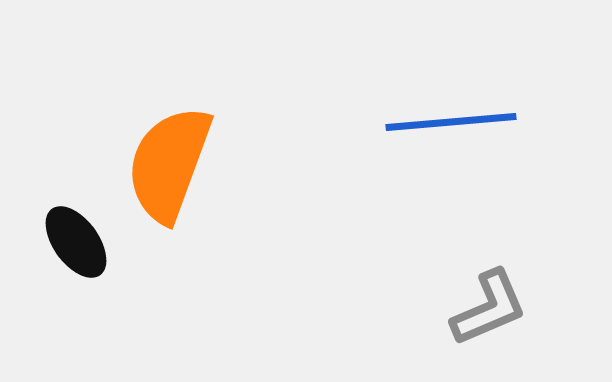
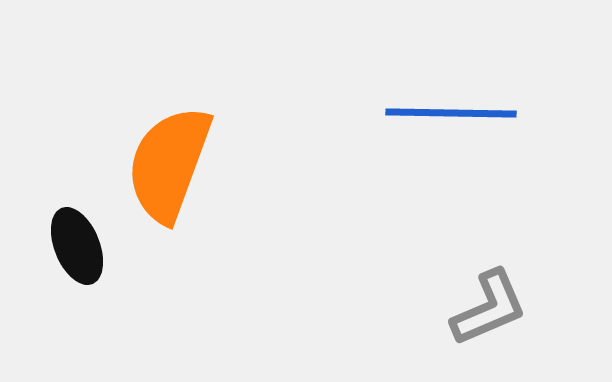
blue line: moved 9 px up; rotated 6 degrees clockwise
black ellipse: moved 1 px right, 4 px down; rotated 14 degrees clockwise
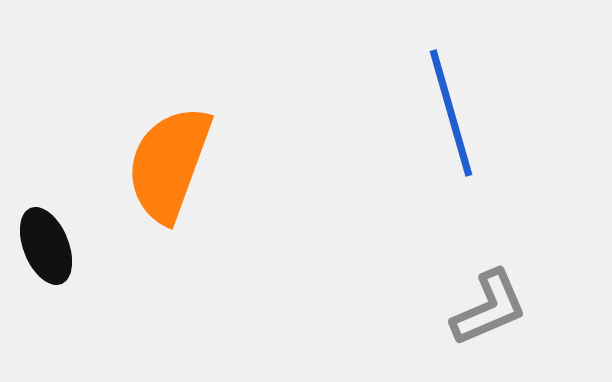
blue line: rotated 73 degrees clockwise
black ellipse: moved 31 px left
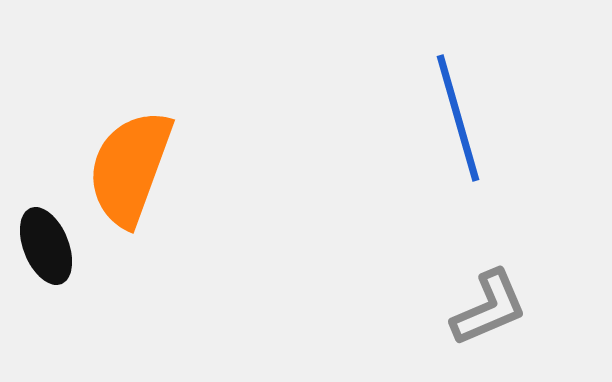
blue line: moved 7 px right, 5 px down
orange semicircle: moved 39 px left, 4 px down
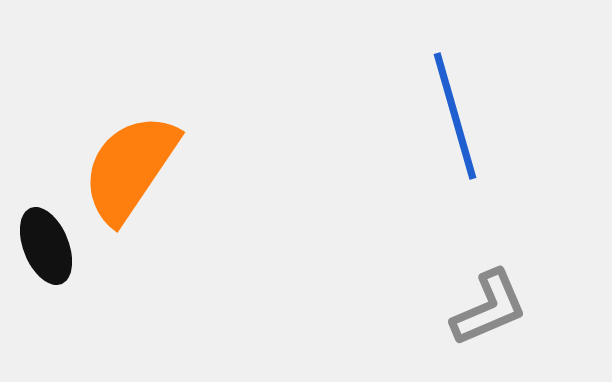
blue line: moved 3 px left, 2 px up
orange semicircle: rotated 14 degrees clockwise
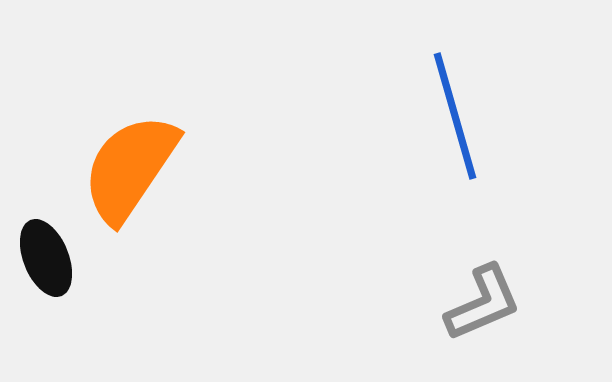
black ellipse: moved 12 px down
gray L-shape: moved 6 px left, 5 px up
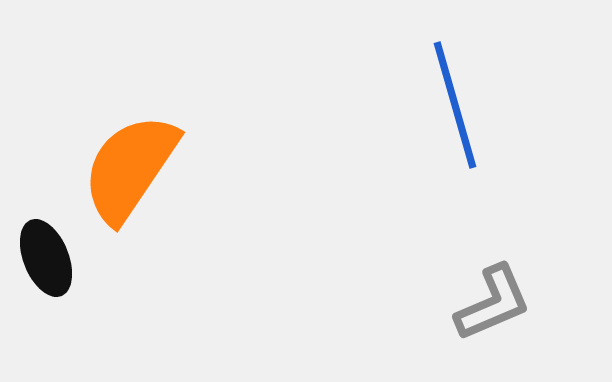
blue line: moved 11 px up
gray L-shape: moved 10 px right
